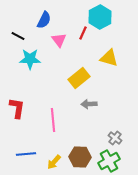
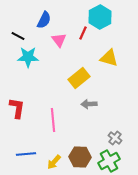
cyan star: moved 2 px left, 2 px up
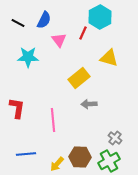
black line: moved 13 px up
yellow arrow: moved 3 px right, 2 px down
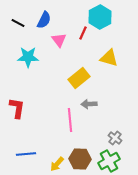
pink line: moved 17 px right
brown hexagon: moved 2 px down
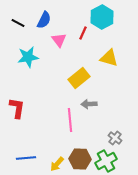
cyan hexagon: moved 2 px right
cyan star: rotated 10 degrees counterclockwise
blue line: moved 4 px down
green cross: moved 3 px left
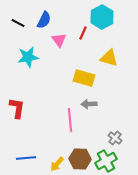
yellow rectangle: moved 5 px right; rotated 55 degrees clockwise
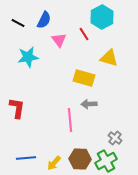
red line: moved 1 px right, 1 px down; rotated 56 degrees counterclockwise
yellow arrow: moved 3 px left, 1 px up
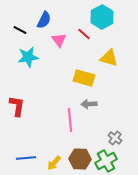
black line: moved 2 px right, 7 px down
red line: rotated 16 degrees counterclockwise
red L-shape: moved 2 px up
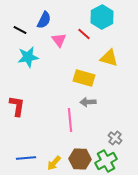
gray arrow: moved 1 px left, 2 px up
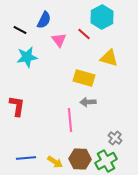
cyan star: moved 1 px left
yellow arrow: moved 1 px right, 1 px up; rotated 98 degrees counterclockwise
